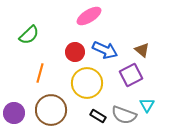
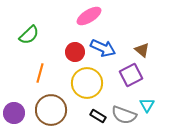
blue arrow: moved 2 px left, 2 px up
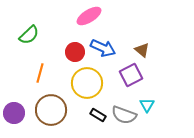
black rectangle: moved 1 px up
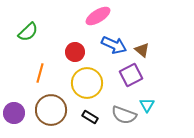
pink ellipse: moved 9 px right
green semicircle: moved 1 px left, 3 px up
blue arrow: moved 11 px right, 3 px up
black rectangle: moved 8 px left, 2 px down
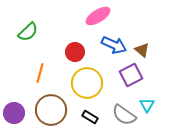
gray semicircle: rotated 15 degrees clockwise
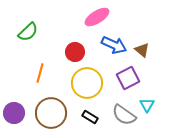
pink ellipse: moved 1 px left, 1 px down
purple square: moved 3 px left, 3 px down
brown circle: moved 3 px down
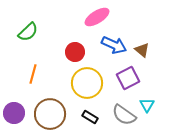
orange line: moved 7 px left, 1 px down
brown circle: moved 1 px left, 1 px down
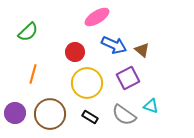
cyan triangle: moved 4 px right, 1 px down; rotated 42 degrees counterclockwise
purple circle: moved 1 px right
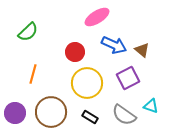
brown circle: moved 1 px right, 2 px up
